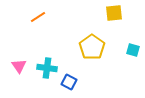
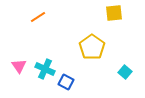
cyan square: moved 8 px left, 22 px down; rotated 24 degrees clockwise
cyan cross: moved 2 px left, 1 px down; rotated 18 degrees clockwise
blue square: moved 3 px left
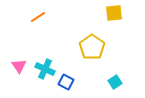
cyan square: moved 10 px left, 10 px down; rotated 16 degrees clockwise
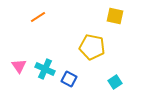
yellow square: moved 1 px right, 3 px down; rotated 18 degrees clockwise
yellow pentagon: rotated 25 degrees counterclockwise
blue square: moved 3 px right, 3 px up
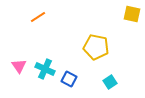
yellow square: moved 17 px right, 2 px up
yellow pentagon: moved 4 px right
cyan square: moved 5 px left
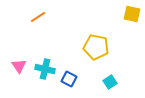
cyan cross: rotated 12 degrees counterclockwise
